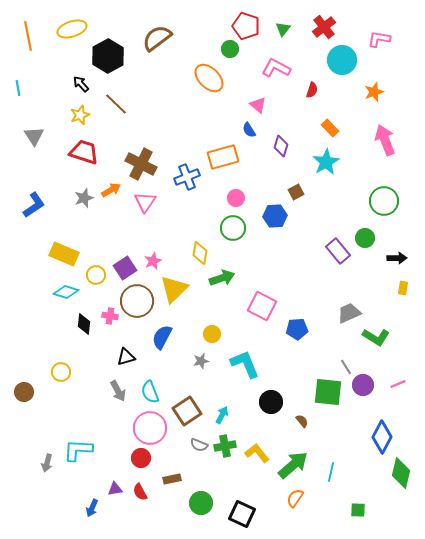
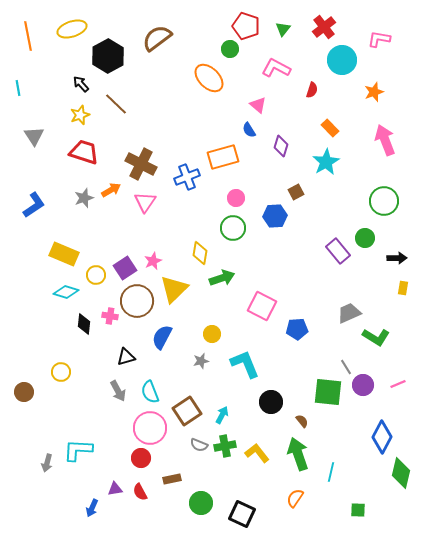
green arrow at (293, 465): moved 5 px right, 11 px up; rotated 68 degrees counterclockwise
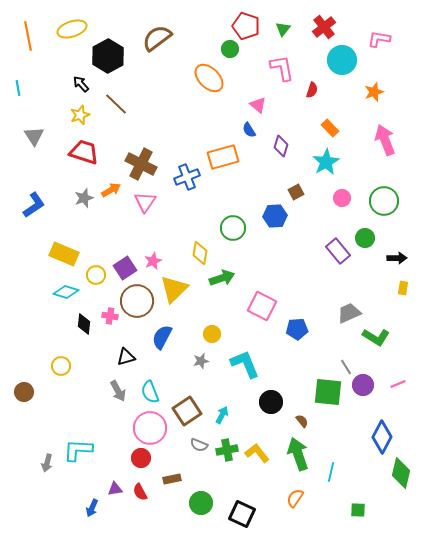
pink L-shape at (276, 68): moved 6 px right; rotated 52 degrees clockwise
pink circle at (236, 198): moved 106 px right
yellow circle at (61, 372): moved 6 px up
green cross at (225, 446): moved 2 px right, 4 px down
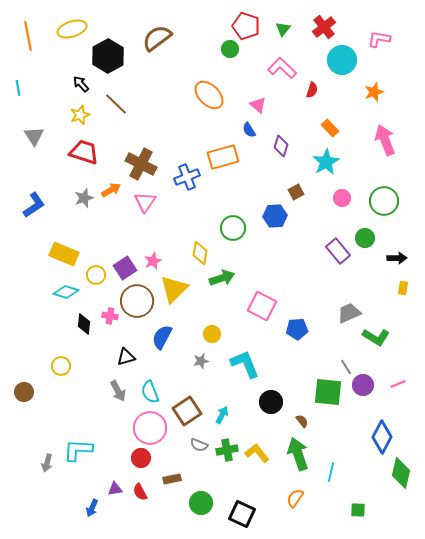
pink L-shape at (282, 68): rotated 36 degrees counterclockwise
orange ellipse at (209, 78): moved 17 px down
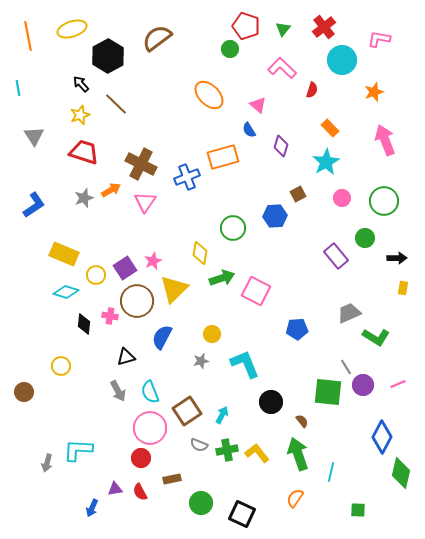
brown square at (296, 192): moved 2 px right, 2 px down
purple rectangle at (338, 251): moved 2 px left, 5 px down
pink square at (262, 306): moved 6 px left, 15 px up
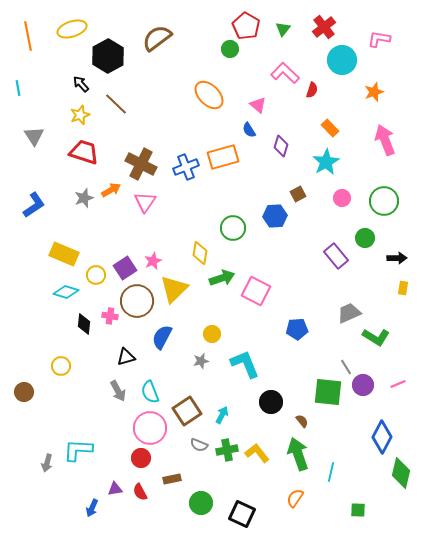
red pentagon at (246, 26): rotated 12 degrees clockwise
pink L-shape at (282, 68): moved 3 px right, 5 px down
blue cross at (187, 177): moved 1 px left, 10 px up
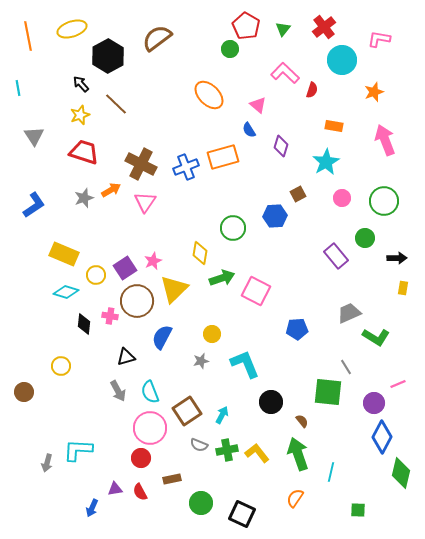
orange rectangle at (330, 128): moved 4 px right, 2 px up; rotated 36 degrees counterclockwise
purple circle at (363, 385): moved 11 px right, 18 px down
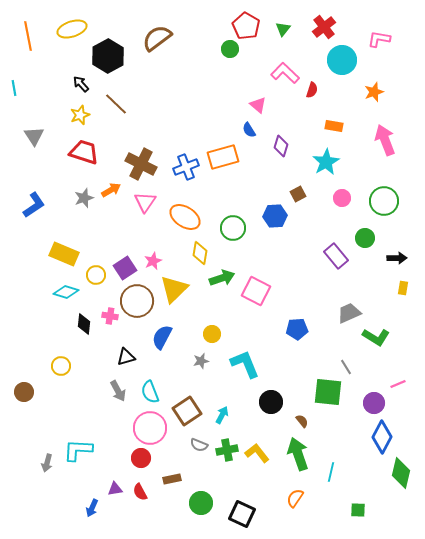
cyan line at (18, 88): moved 4 px left
orange ellipse at (209, 95): moved 24 px left, 122 px down; rotated 12 degrees counterclockwise
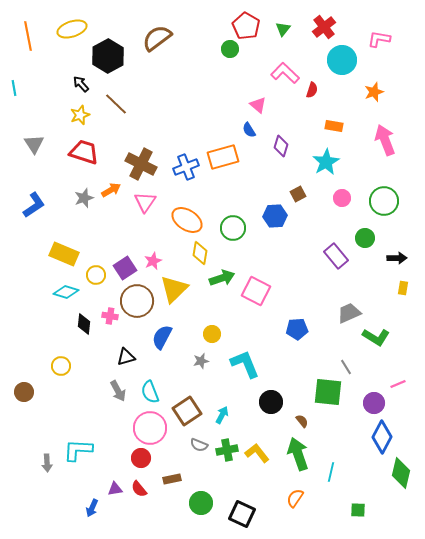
gray triangle at (34, 136): moved 8 px down
orange ellipse at (185, 217): moved 2 px right, 3 px down
gray arrow at (47, 463): rotated 18 degrees counterclockwise
red semicircle at (140, 492): moved 1 px left, 3 px up; rotated 12 degrees counterclockwise
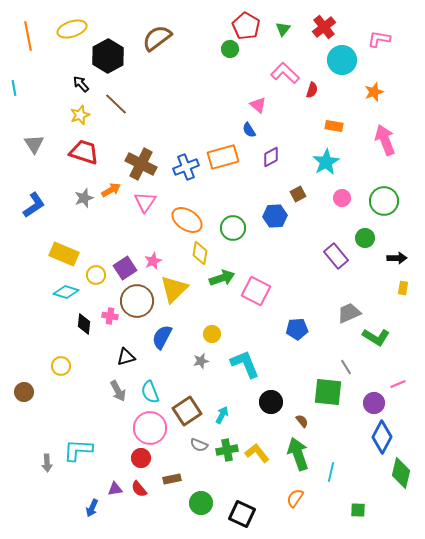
purple diamond at (281, 146): moved 10 px left, 11 px down; rotated 45 degrees clockwise
